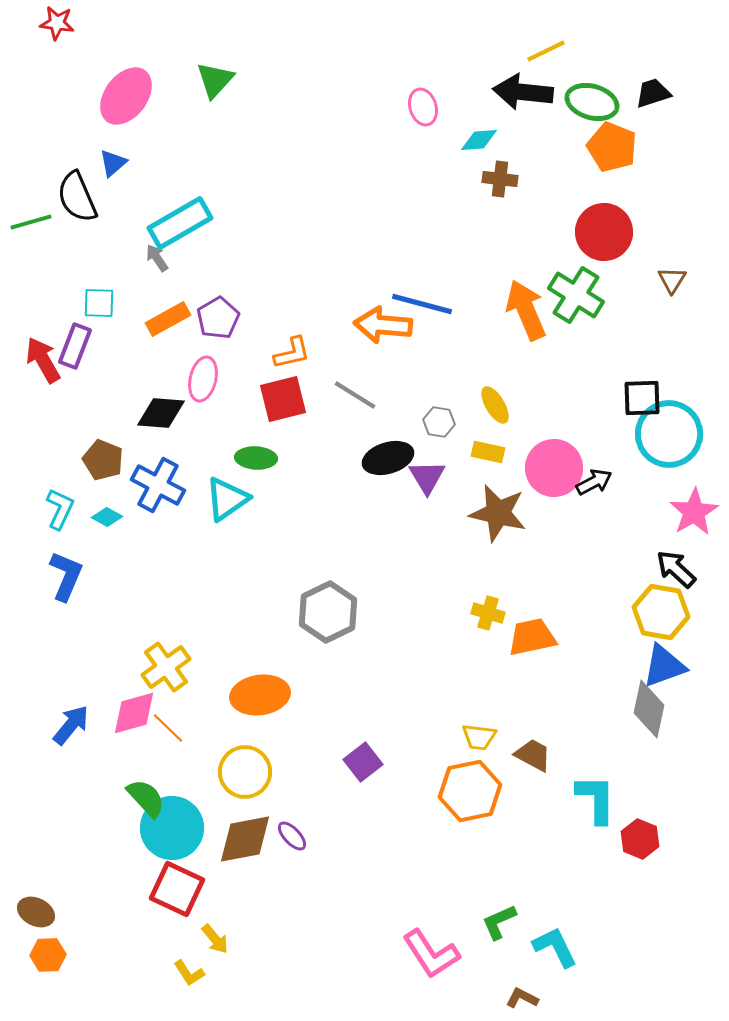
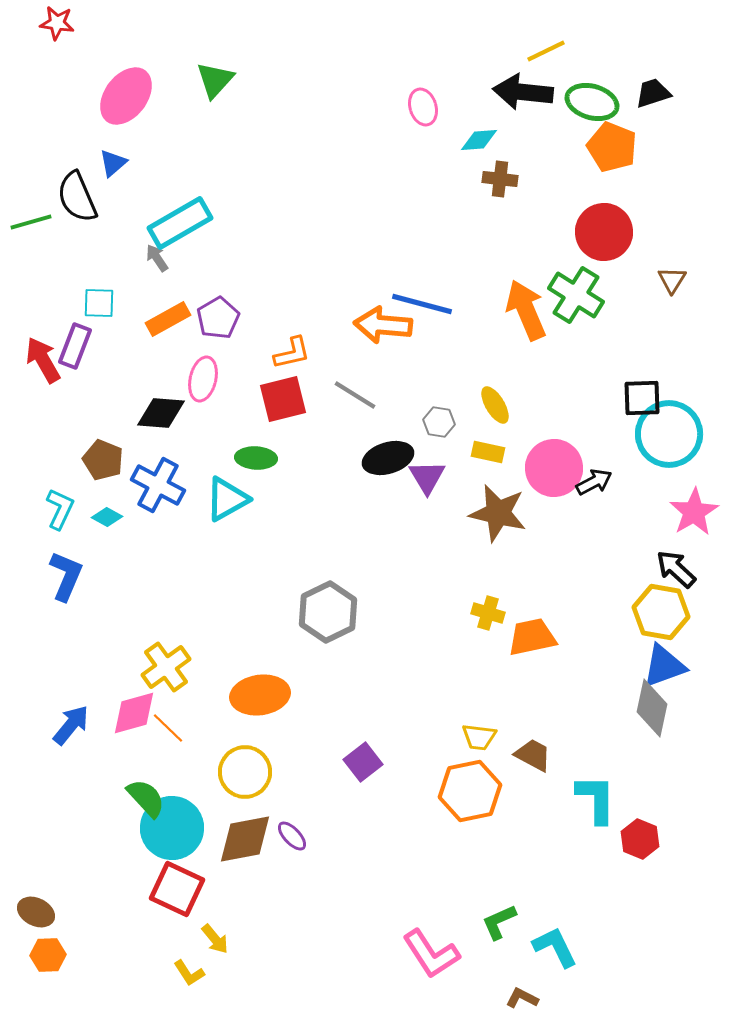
cyan triangle at (227, 499): rotated 6 degrees clockwise
gray diamond at (649, 709): moved 3 px right, 1 px up
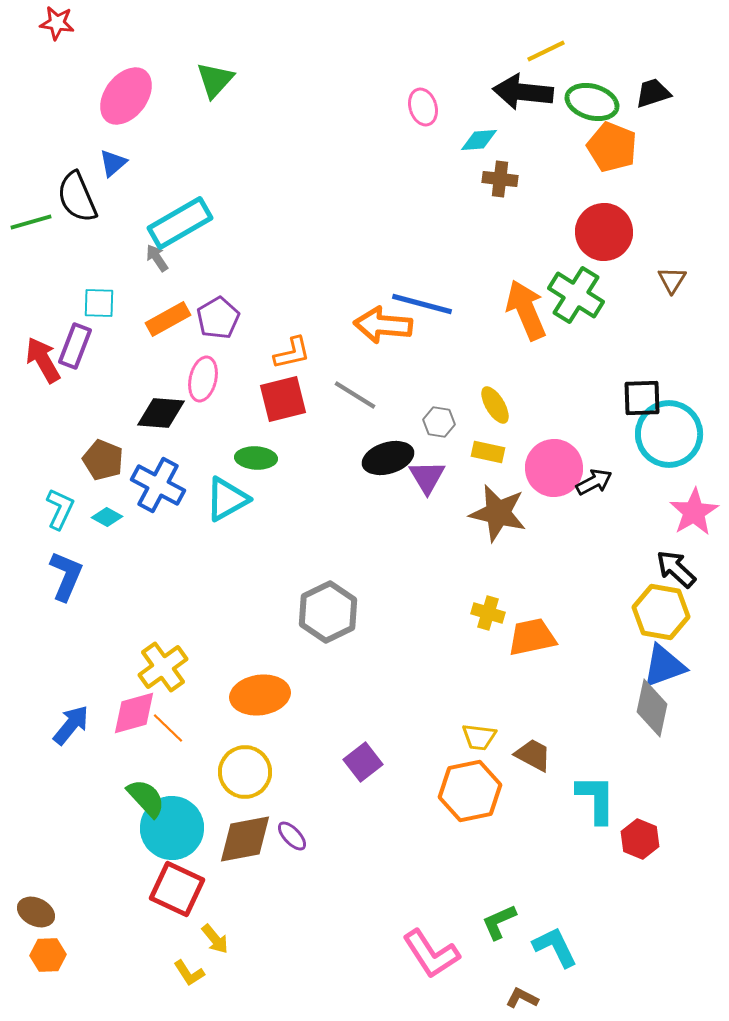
yellow cross at (166, 667): moved 3 px left
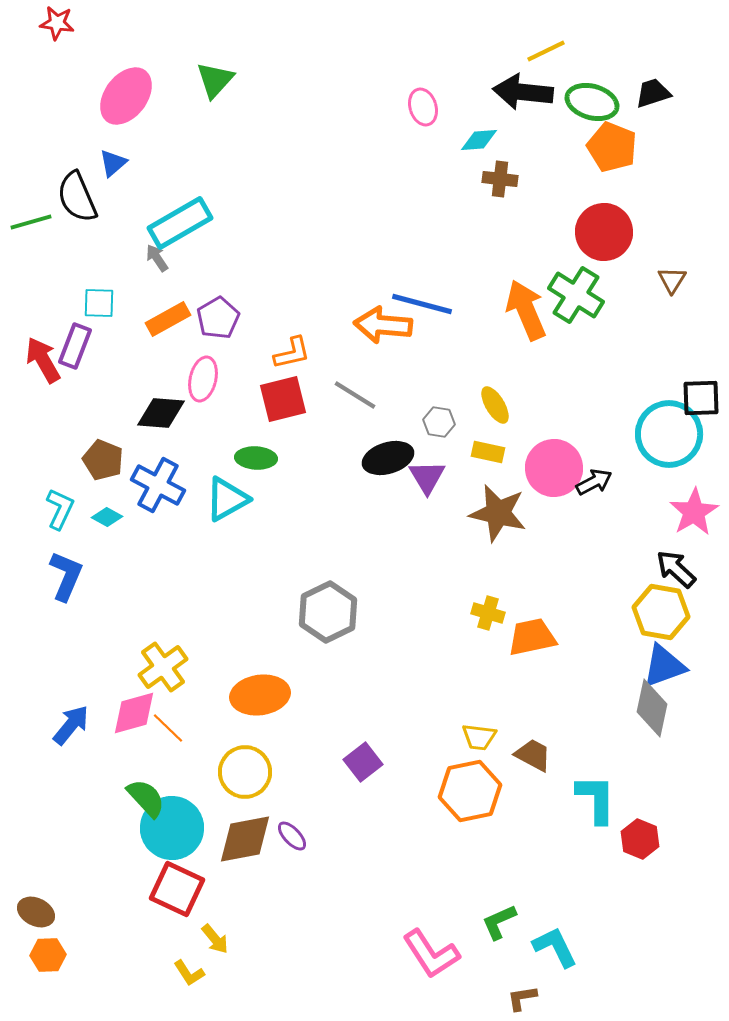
black square at (642, 398): moved 59 px right
brown L-shape at (522, 998): rotated 36 degrees counterclockwise
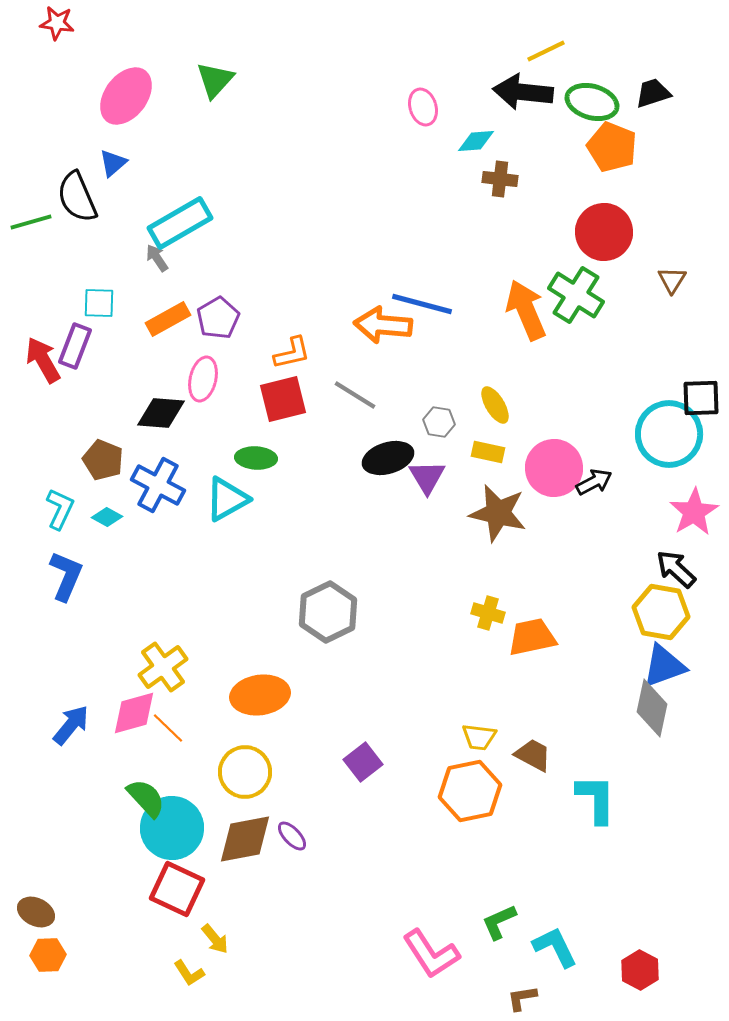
cyan diamond at (479, 140): moved 3 px left, 1 px down
red hexagon at (640, 839): moved 131 px down; rotated 6 degrees clockwise
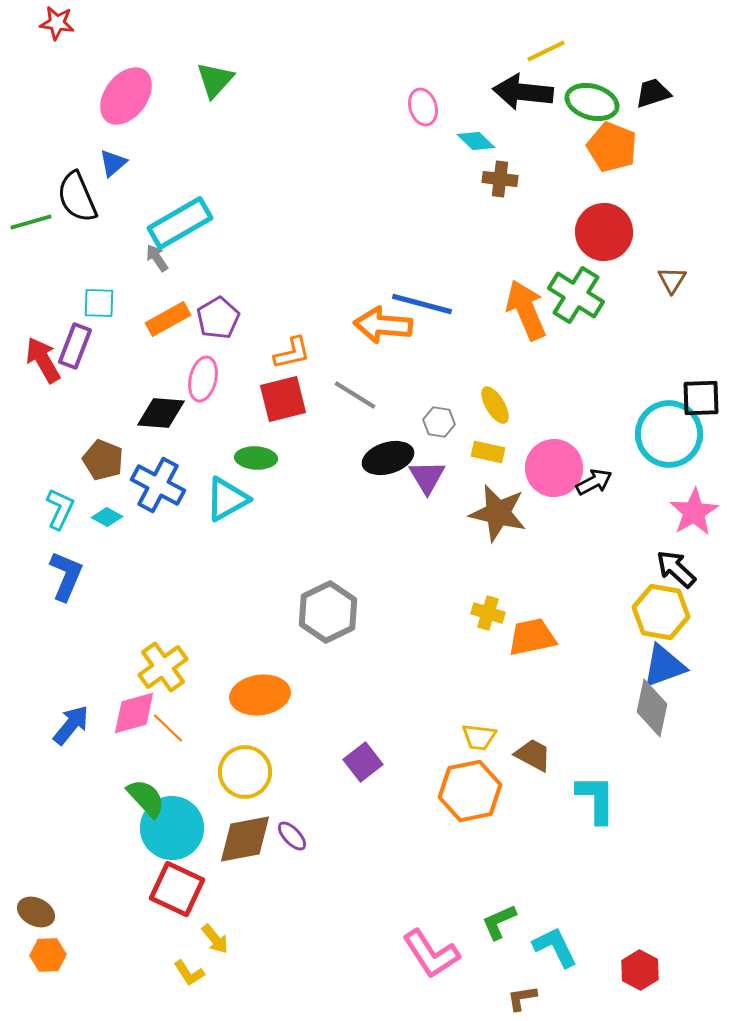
cyan diamond at (476, 141): rotated 48 degrees clockwise
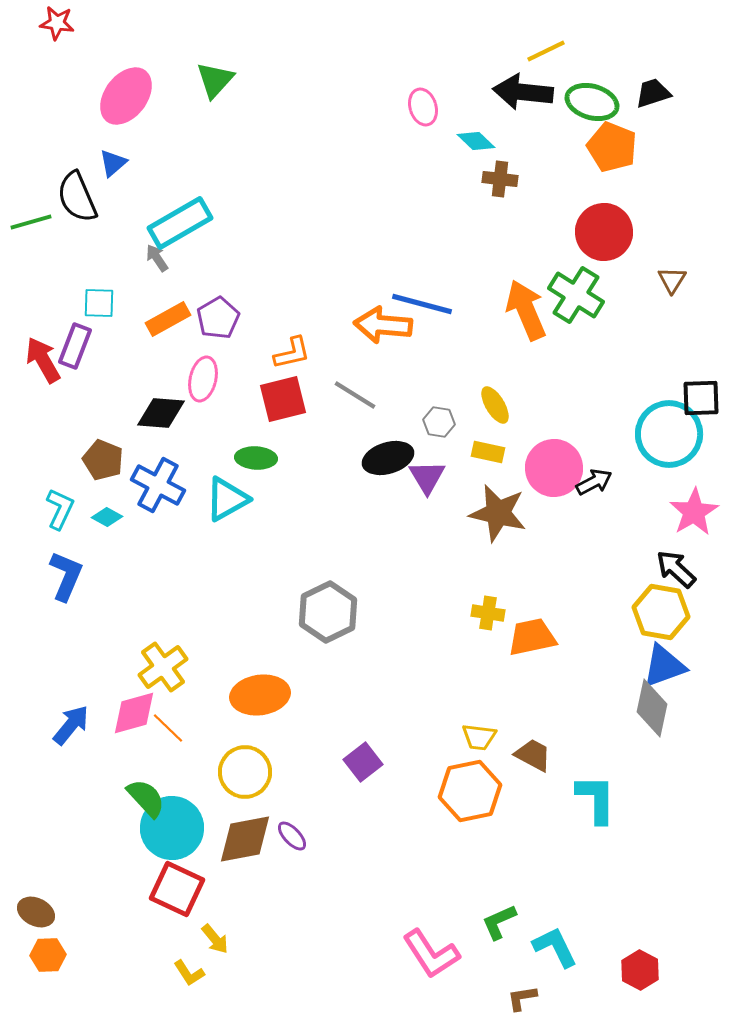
yellow cross at (488, 613): rotated 8 degrees counterclockwise
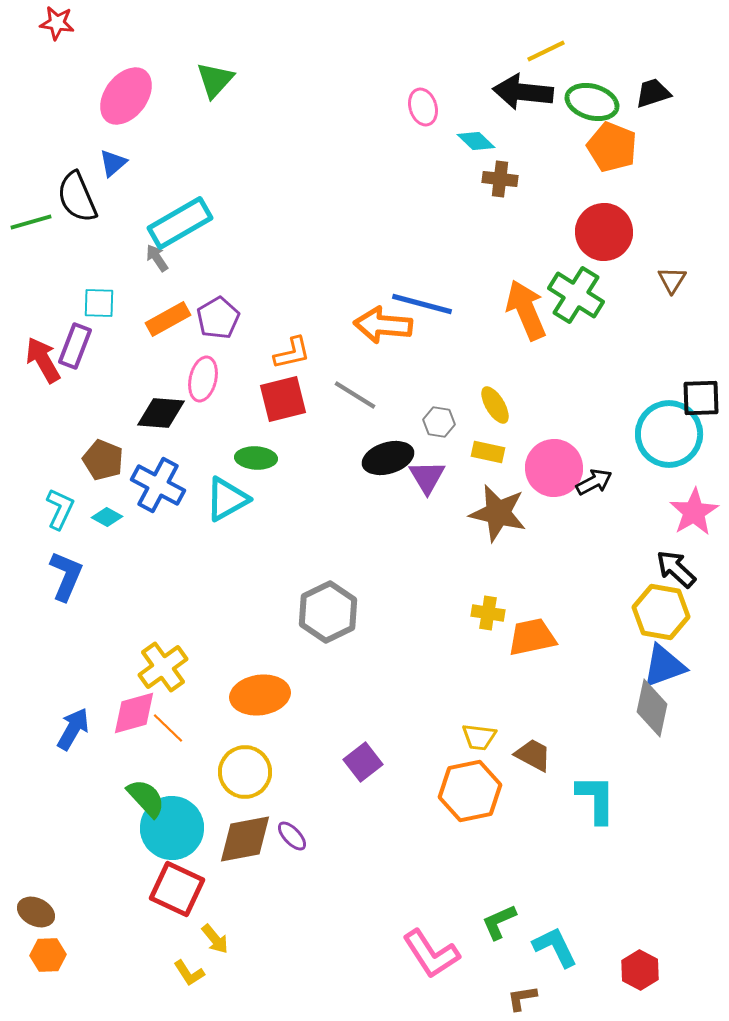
blue arrow at (71, 725): moved 2 px right, 4 px down; rotated 9 degrees counterclockwise
